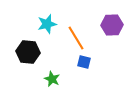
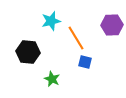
cyan star: moved 4 px right, 3 px up
blue square: moved 1 px right
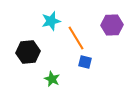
black hexagon: rotated 10 degrees counterclockwise
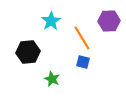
cyan star: rotated 18 degrees counterclockwise
purple hexagon: moved 3 px left, 4 px up
orange line: moved 6 px right
blue square: moved 2 px left
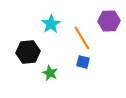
cyan star: moved 3 px down
green star: moved 2 px left, 6 px up
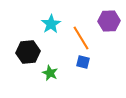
orange line: moved 1 px left
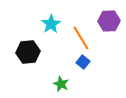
blue square: rotated 24 degrees clockwise
green star: moved 11 px right, 11 px down
